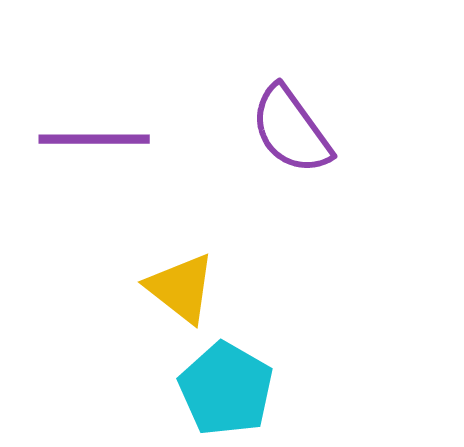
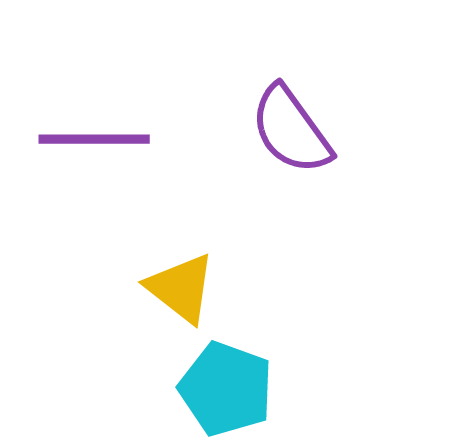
cyan pentagon: rotated 10 degrees counterclockwise
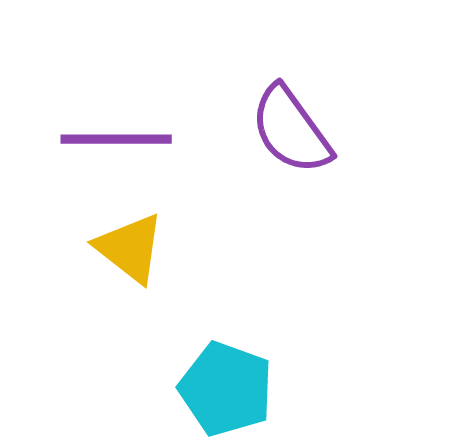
purple line: moved 22 px right
yellow triangle: moved 51 px left, 40 px up
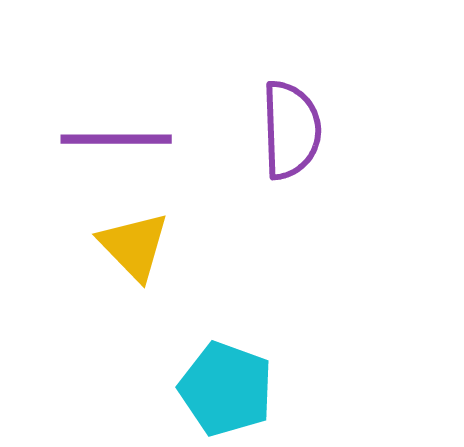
purple semicircle: rotated 146 degrees counterclockwise
yellow triangle: moved 4 px right, 2 px up; rotated 8 degrees clockwise
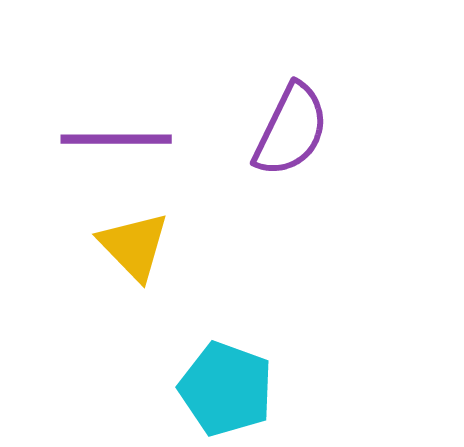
purple semicircle: rotated 28 degrees clockwise
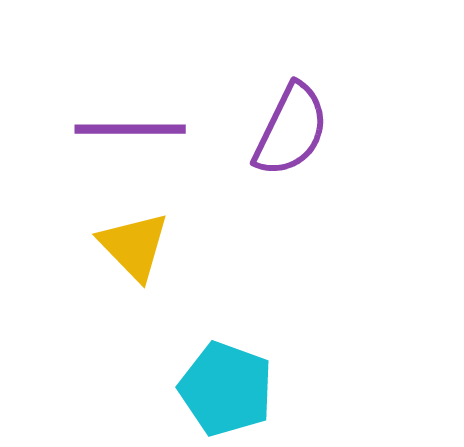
purple line: moved 14 px right, 10 px up
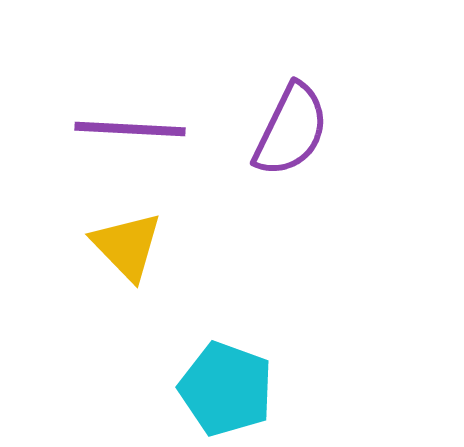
purple line: rotated 3 degrees clockwise
yellow triangle: moved 7 px left
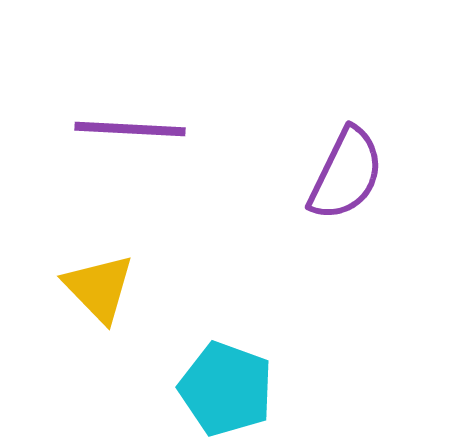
purple semicircle: moved 55 px right, 44 px down
yellow triangle: moved 28 px left, 42 px down
